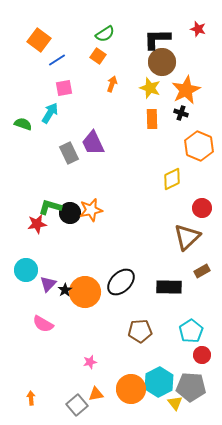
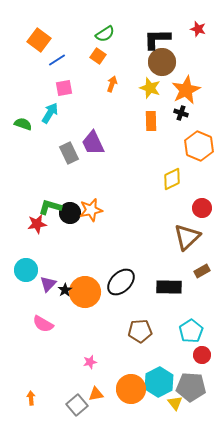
orange rectangle at (152, 119): moved 1 px left, 2 px down
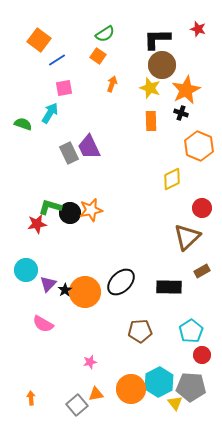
brown circle at (162, 62): moved 3 px down
purple trapezoid at (93, 143): moved 4 px left, 4 px down
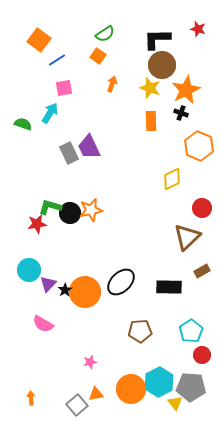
cyan circle at (26, 270): moved 3 px right
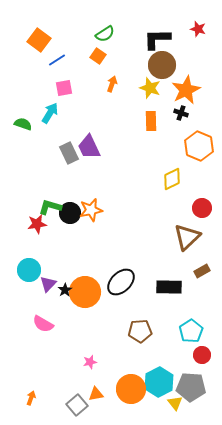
orange arrow at (31, 398): rotated 24 degrees clockwise
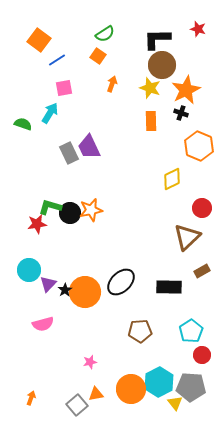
pink semicircle at (43, 324): rotated 45 degrees counterclockwise
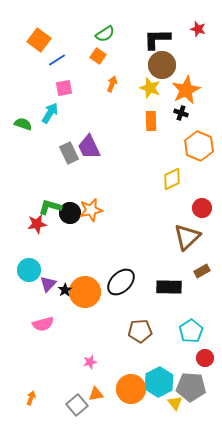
red circle at (202, 355): moved 3 px right, 3 px down
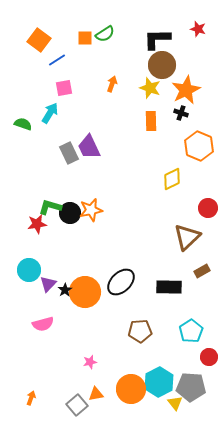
orange square at (98, 56): moved 13 px left, 18 px up; rotated 35 degrees counterclockwise
red circle at (202, 208): moved 6 px right
red circle at (205, 358): moved 4 px right, 1 px up
